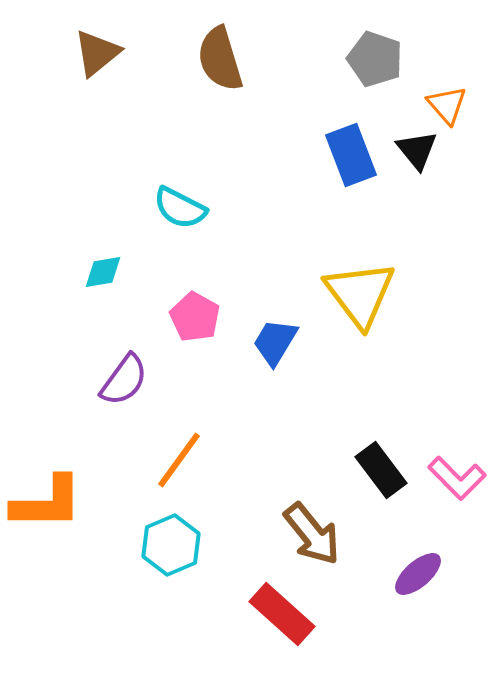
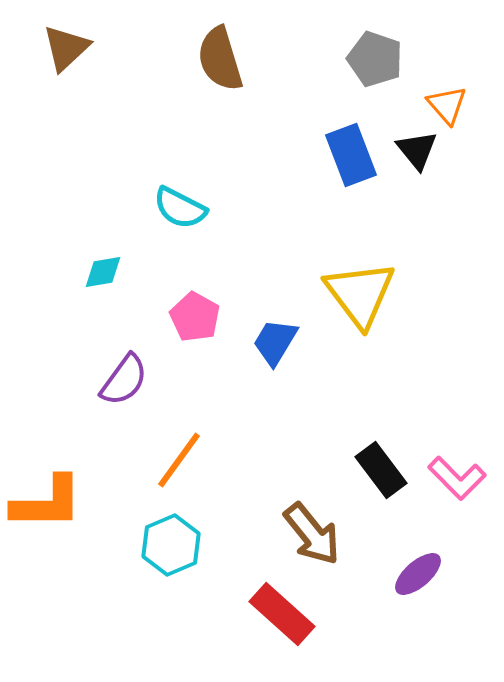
brown triangle: moved 31 px left, 5 px up; rotated 4 degrees counterclockwise
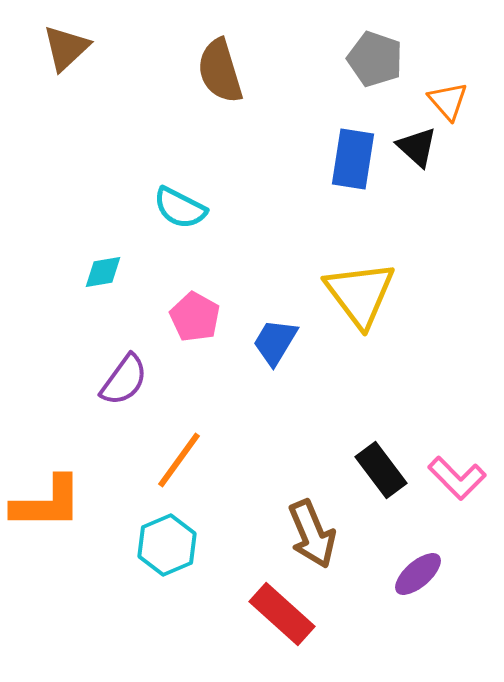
brown semicircle: moved 12 px down
orange triangle: moved 1 px right, 4 px up
black triangle: moved 3 px up; rotated 9 degrees counterclockwise
blue rectangle: moved 2 px right, 4 px down; rotated 30 degrees clockwise
brown arrow: rotated 16 degrees clockwise
cyan hexagon: moved 4 px left
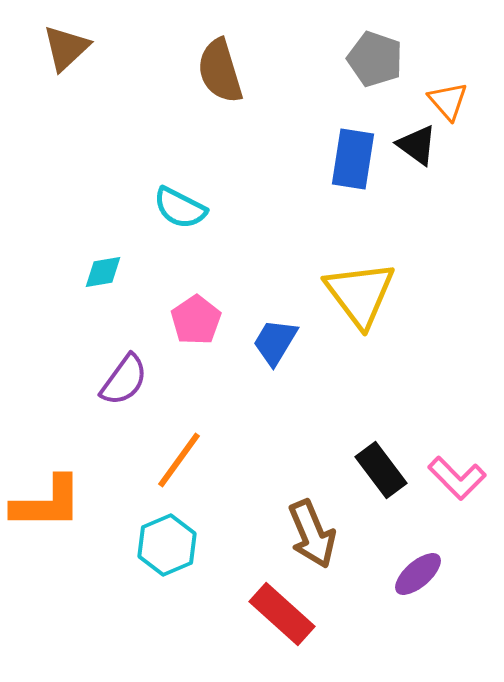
black triangle: moved 2 px up; rotated 6 degrees counterclockwise
pink pentagon: moved 1 px right, 3 px down; rotated 9 degrees clockwise
